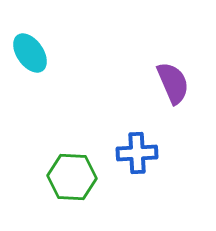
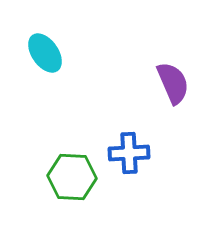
cyan ellipse: moved 15 px right
blue cross: moved 8 px left
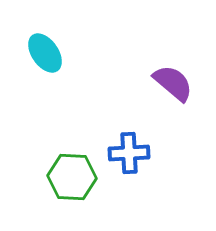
purple semicircle: rotated 27 degrees counterclockwise
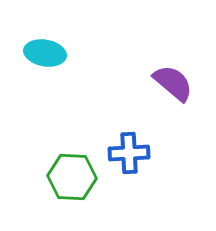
cyan ellipse: rotated 45 degrees counterclockwise
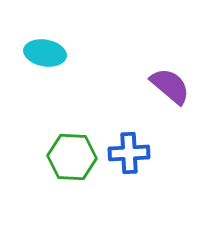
purple semicircle: moved 3 px left, 3 px down
green hexagon: moved 20 px up
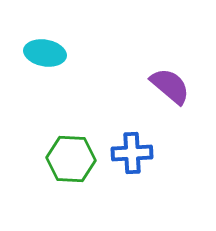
blue cross: moved 3 px right
green hexagon: moved 1 px left, 2 px down
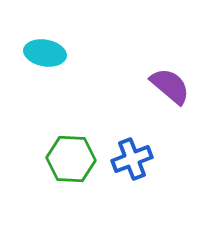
blue cross: moved 6 px down; rotated 18 degrees counterclockwise
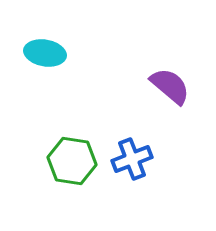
green hexagon: moved 1 px right, 2 px down; rotated 6 degrees clockwise
